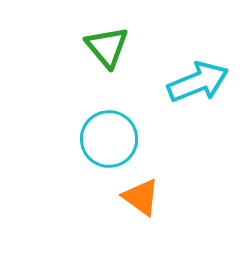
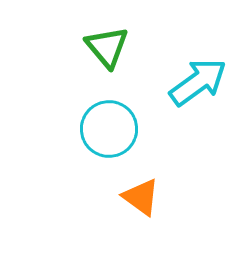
cyan arrow: rotated 14 degrees counterclockwise
cyan circle: moved 10 px up
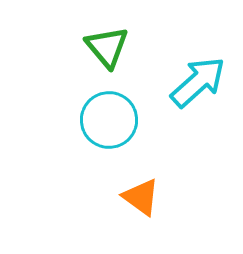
cyan arrow: rotated 6 degrees counterclockwise
cyan circle: moved 9 px up
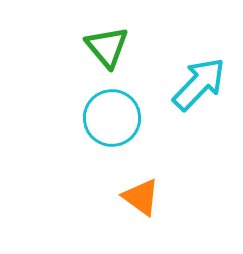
cyan arrow: moved 1 px right, 2 px down; rotated 4 degrees counterclockwise
cyan circle: moved 3 px right, 2 px up
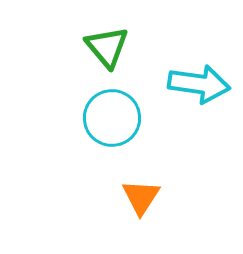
cyan arrow: rotated 54 degrees clockwise
orange triangle: rotated 27 degrees clockwise
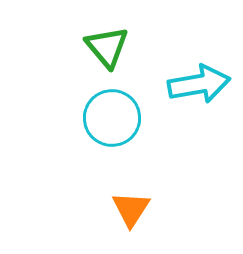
cyan arrow: rotated 18 degrees counterclockwise
orange triangle: moved 10 px left, 12 px down
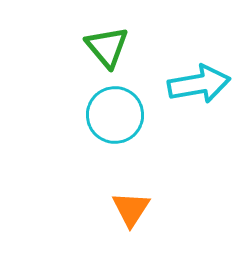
cyan circle: moved 3 px right, 3 px up
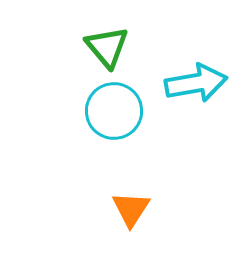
cyan arrow: moved 3 px left, 1 px up
cyan circle: moved 1 px left, 4 px up
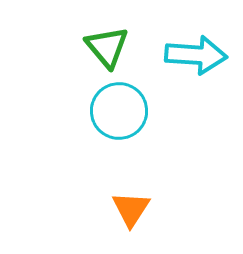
cyan arrow: moved 28 px up; rotated 14 degrees clockwise
cyan circle: moved 5 px right
